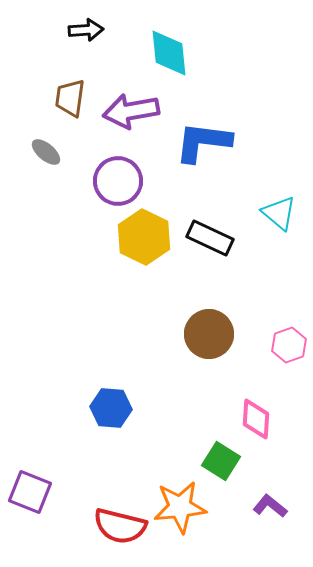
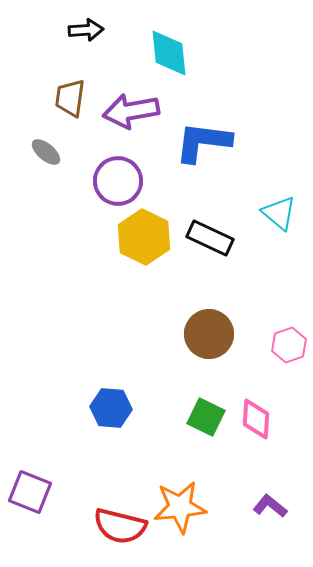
green square: moved 15 px left, 44 px up; rotated 6 degrees counterclockwise
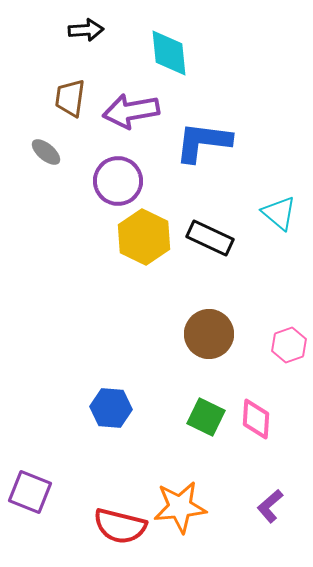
purple L-shape: rotated 80 degrees counterclockwise
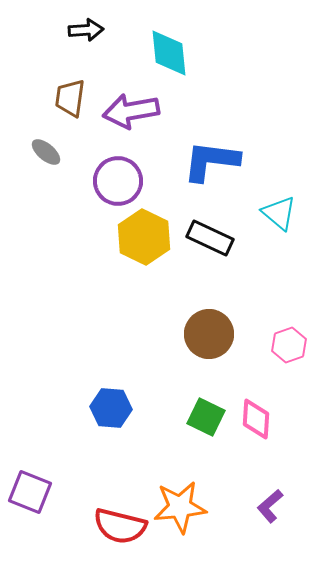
blue L-shape: moved 8 px right, 19 px down
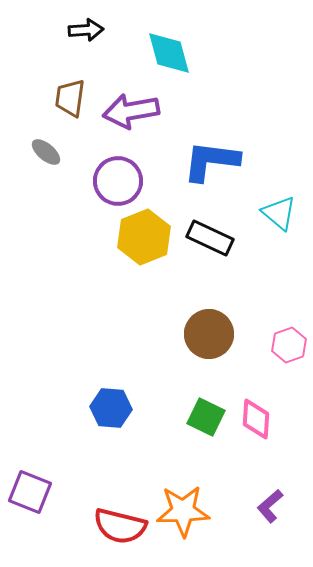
cyan diamond: rotated 9 degrees counterclockwise
yellow hexagon: rotated 12 degrees clockwise
orange star: moved 3 px right, 4 px down; rotated 4 degrees clockwise
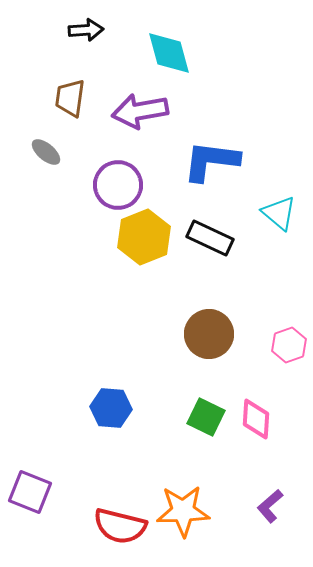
purple arrow: moved 9 px right
purple circle: moved 4 px down
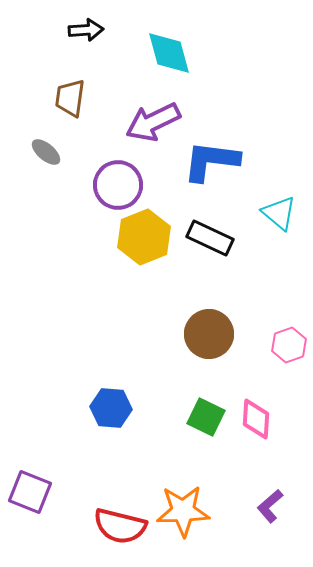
purple arrow: moved 13 px right, 11 px down; rotated 16 degrees counterclockwise
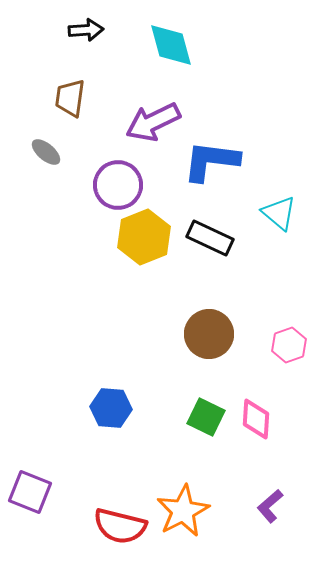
cyan diamond: moved 2 px right, 8 px up
orange star: rotated 26 degrees counterclockwise
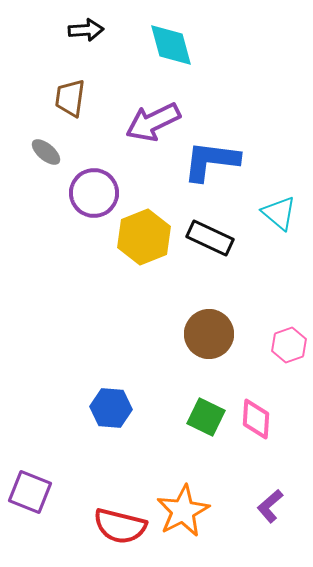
purple circle: moved 24 px left, 8 px down
